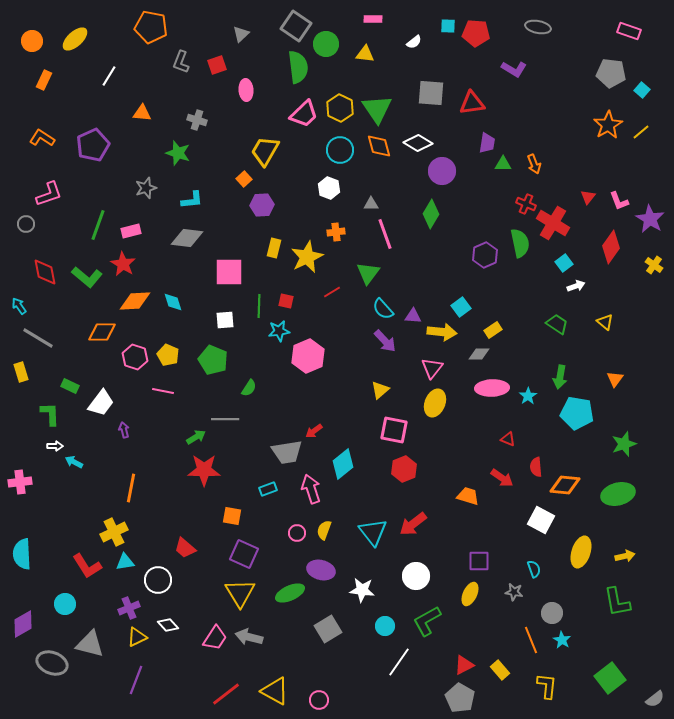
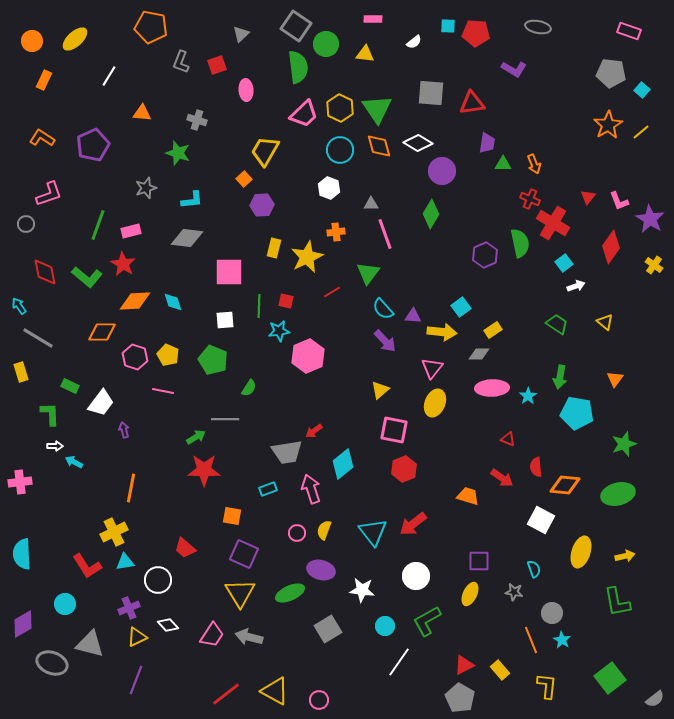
red cross at (526, 204): moved 4 px right, 5 px up
pink trapezoid at (215, 638): moved 3 px left, 3 px up
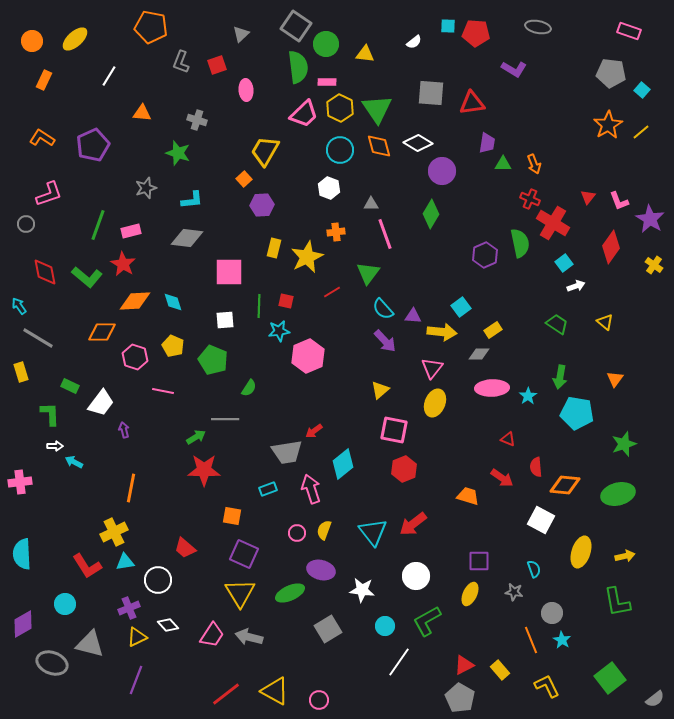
pink rectangle at (373, 19): moved 46 px left, 63 px down
yellow pentagon at (168, 355): moved 5 px right, 9 px up
yellow L-shape at (547, 686): rotated 32 degrees counterclockwise
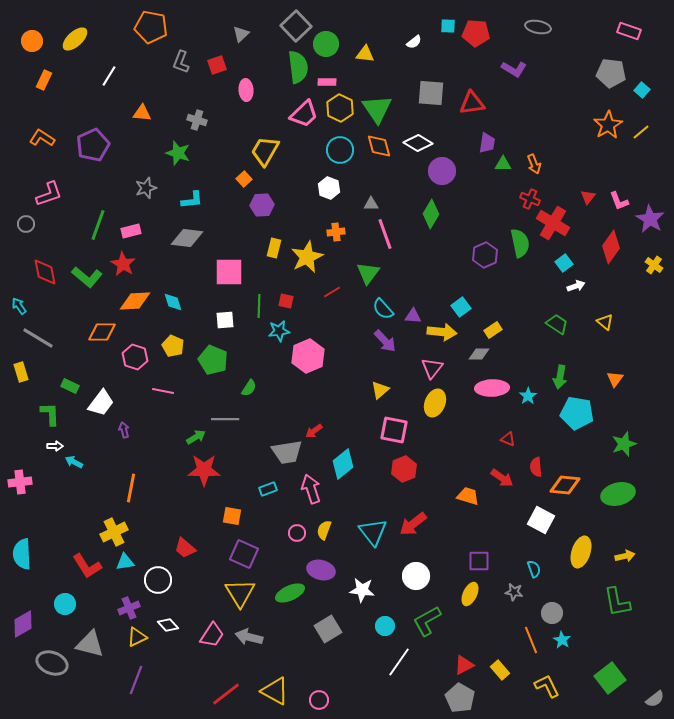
gray square at (296, 26): rotated 12 degrees clockwise
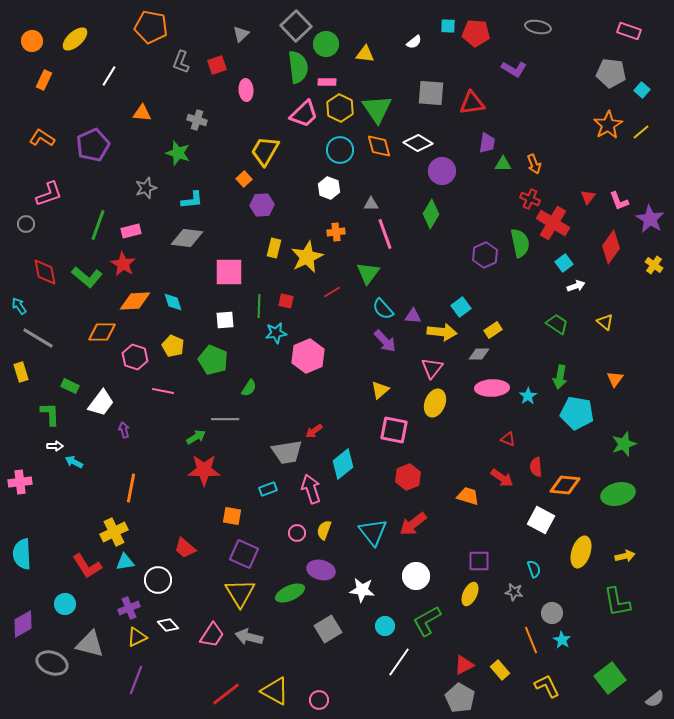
cyan star at (279, 331): moved 3 px left, 2 px down
red hexagon at (404, 469): moved 4 px right, 8 px down
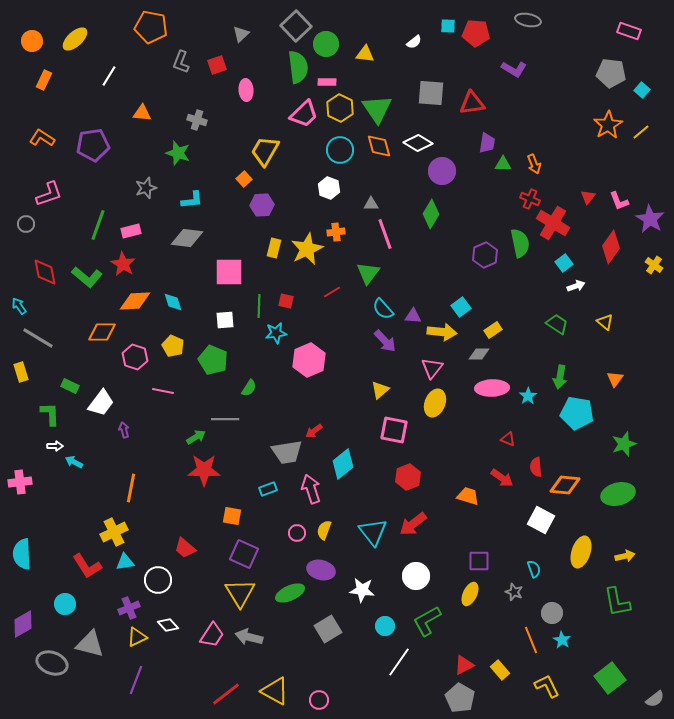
gray ellipse at (538, 27): moved 10 px left, 7 px up
purple pentagon at (93, 145): rotated 16 degrees clockwise
yellow star at (307, 257): moved 8 px up
pink hexagon at (308, 356): moved 1 px right, 4 px down
gray star at (514, 592): rotated 12 degrees clockwise
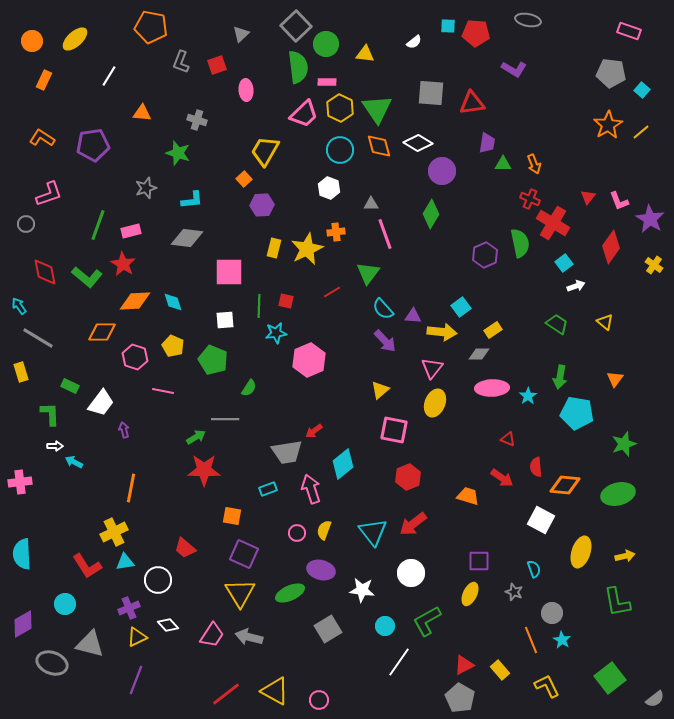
white circle at (416, 576): moved 5 px left, 3 px up
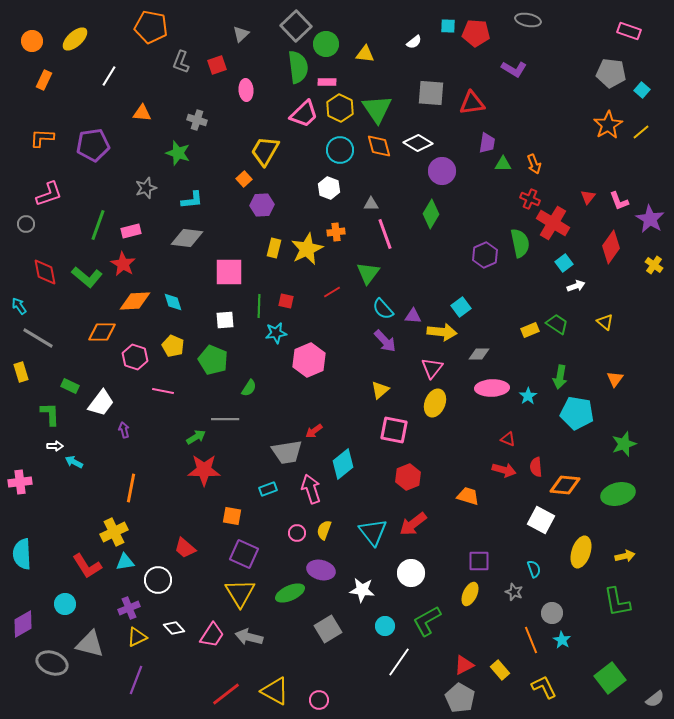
orange L-shape at (42, 138): rotated 30 degrees counterclockwise
yellow rectangle at (493, 330): moved 37 px right; rotated 12 degrees clockwise
red arrow at (502, 478): moved 2 px right, 8 px up; rotated 20 degrees counterclockwise
white diamond at (168, 625): moved 6 px right, 3 px down
yellow L-shape at (547, 686): moved 3 px left, 1 px down
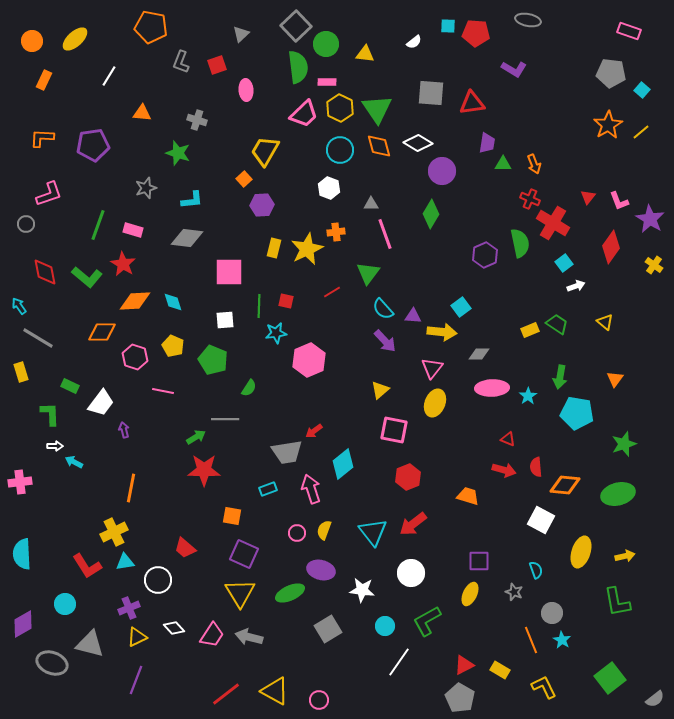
pink rectangle at (131, 231): moved 2 px right, 1 px up; rotated 30 degrees clockwise
cyan semicircle at (534, 569): moved 2 px right, 1 px down
yellow rectangle at (500, 670): rotated 18 degrees counterclockwise
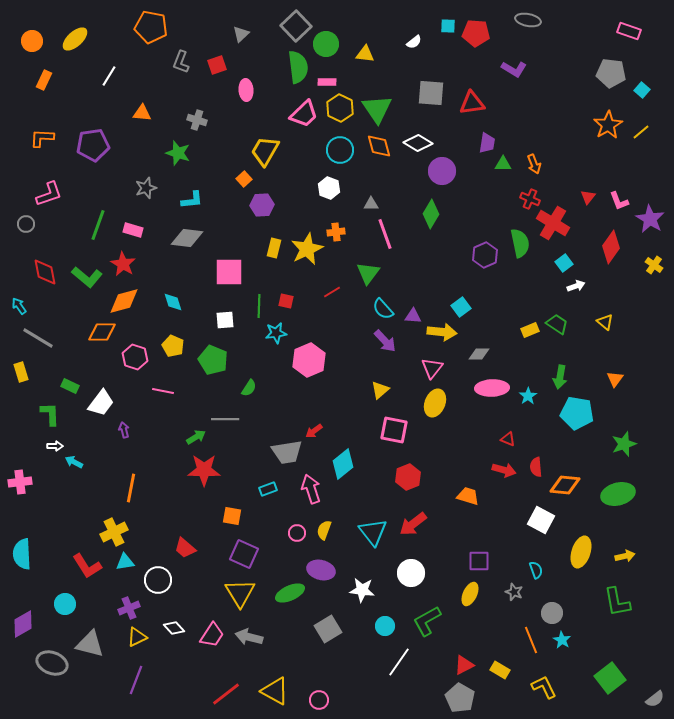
orange diamond at (135, 301): moved 11 px left; rotated 12 degrees counterclockwise
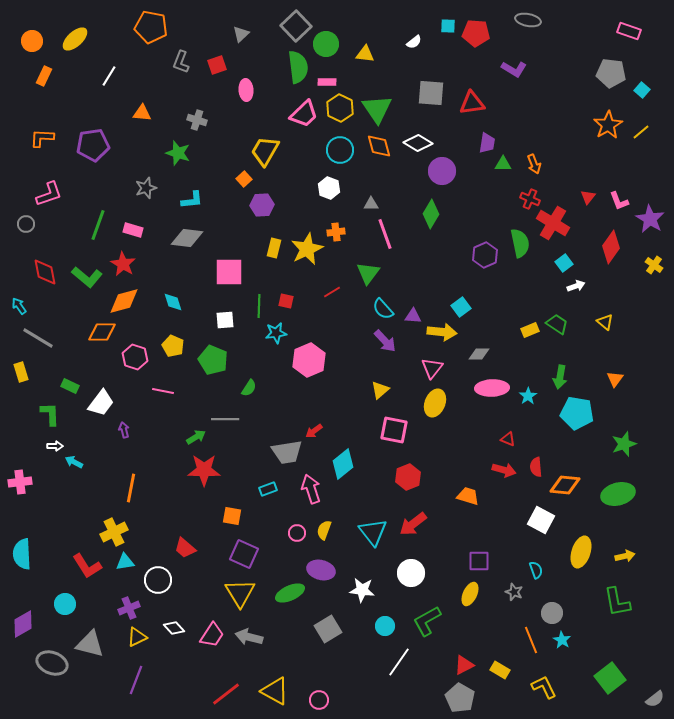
orange rectangle at (44, 80): moved 4 px up
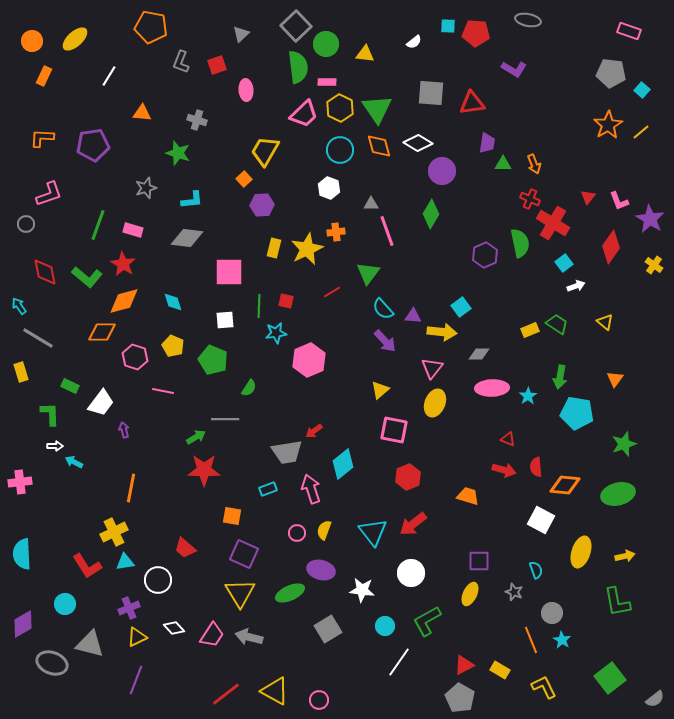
pink line at (385, 234): moved 2 px right, 3 px up
